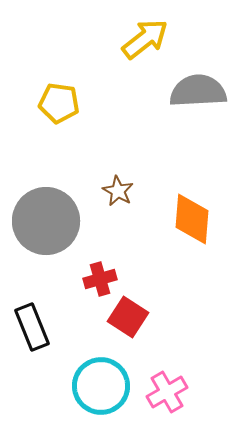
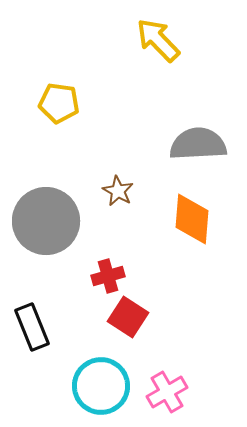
yellow arrow: moved 13 px right, 1 px down; rotated 96 degrees counterclockwise
gray semicircle: moved 53 px down
red cross: moved 8 px right, 3 px up
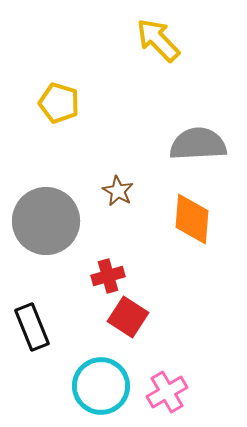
yellow pentagon: rotated 9 degrees clockwise
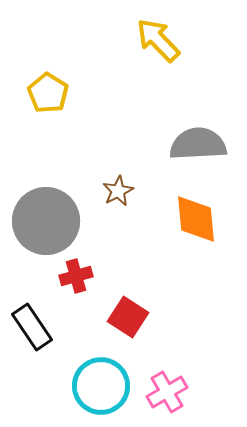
yellow pentagon: moved 11 px left, 10 px up; rotated 15 degrees clockwise
brown star: rotated 16 degrees clockwise
orange diamond: moved 4 px right; rotated 10 degrees counterclockwise
red cross: moved 32 px left
black rectangle: rotated 12 degrees counterclockwise
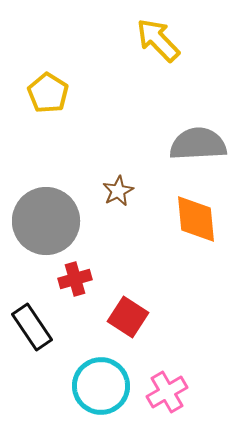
red cross: moved 1 px left, 3 px down
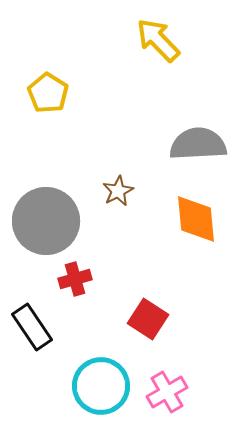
red square: moved 20 px right, 2 px down
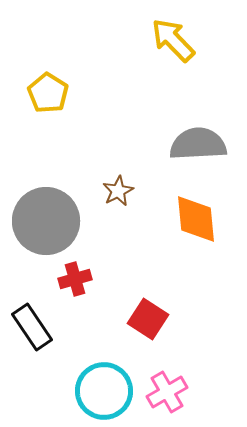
yellow arrow: moved 15 px right
cyan circle: moved 3 px right, 5 px down
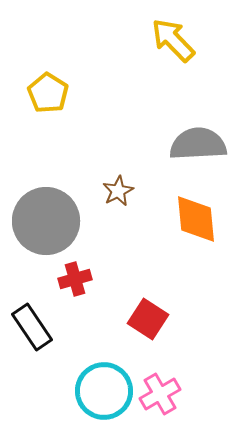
pink cross: moved 7 px left, 2 px down
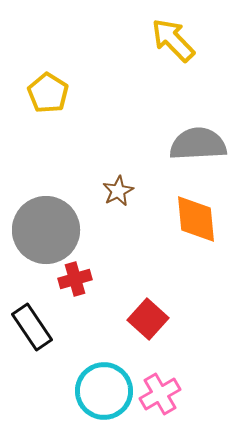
gray circle: moved 9 px down
red square: rotated 9 degrees clockwise
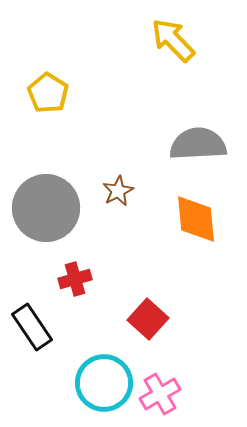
gray circle: moved 22 px up
cyan circle: moved 8 px up
